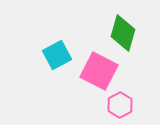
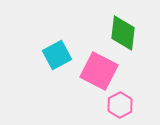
green diamond: rotated 9 degrees counterclockwise
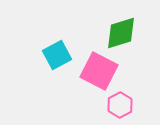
green diamond: moved 2 px left; rotated 66 degrees clockwise
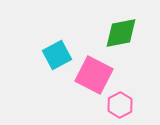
green diamond: rotated 6 degrees clockwise
pink square: moved 5 px left, 4 px down
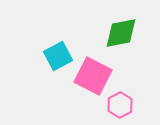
cyan square: moved 1 px right, 1 px down
pink square: moved 1 px left, 1 px down
